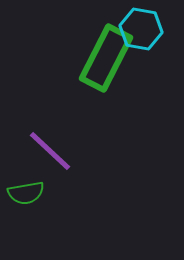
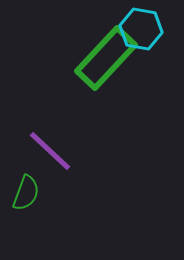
green rectangle: rotated 16 degrees clockwise
green semicircle: rotated 60 degrees counterclockwise
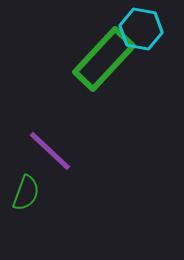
green rectangle: moved 2 px left, 1 px down
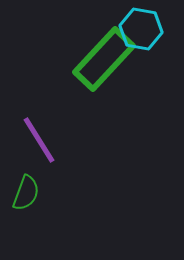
purple line: moved 11 px left, 11 px up; rotated 15 degrees clockwise
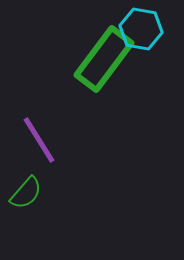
green rectangle: rotated 6 degrees counterclockwise
green semicircle: rotated 21 degrees clockwise
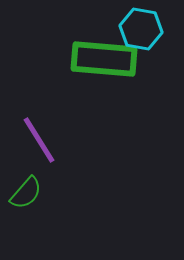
green rectangle: rotated 58 degrees clockwise
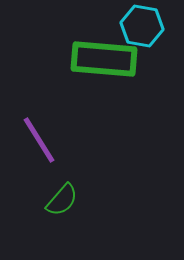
cyan hexagon: moved 1 px right, 3 px up
green semicircle: moved 36 px right, 7 px down
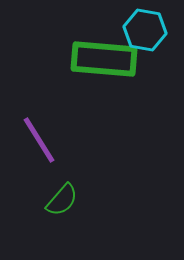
cyan hexagon: moved 3 px right, 4 px down
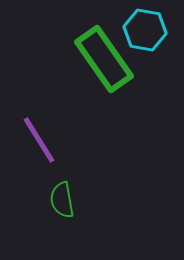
green rectangle: rotated 50 degrees clockwise
green semicircle: rotated 129 degrees clockwise
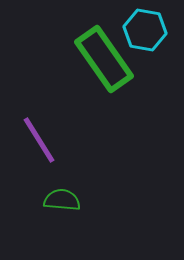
green semicircle: rotated 105 degrees clockwise
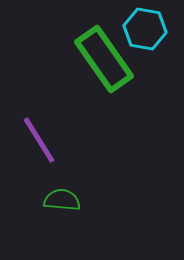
cyan hexagon: moved 1 px up
